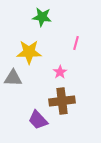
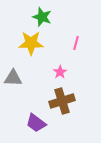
green star: rotated 12 degrees clockwise
yellow star: moved 2 px right, 9 px up
brown cross: rotated 10 degrees counterclockwise
purple trapezoid: moved 2 px left, 3 px down; rotated 10 degrees counterclockwise
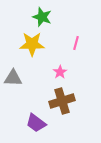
yellow star: moved 1 px right, 1 px down
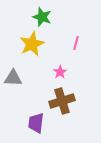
yellow star: rotated 25 degrees counterclockwise
purple trapezoid: rotated 60 degrees clockwise
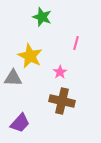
yellow star: moved 2 px left, 12 px down; rotated 20 degrees counterclockwise
brown cross: rotated 30 degrees clockwise
purple trapezoid: moved 16 px left; rotated 145 degrees counterclockwise
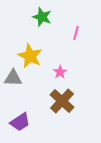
pink line: moved 10 px up
brown cross: rotated 30 degrees clockwise
purple trapezoid: moved 1 px up; rotated 15 degrees clockwise
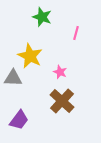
pink star: rotated 16 degrees counterclockwise
purple trapezoid: moved 1 px left, 2 px up; rotated 20 degrees counterclockwise
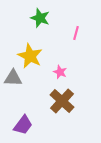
green star: moved 2 px left, 1 px down
purple trapezoid: moved 4 px right, 5 px down
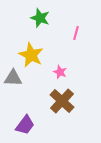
yellow star: moved 1 px right, 1 px up
purple trapezoid: moved 2 px right
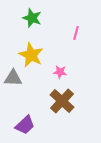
green star: moved 8 px left
pink star: rotated 16 degrees counterclockwise
purple trapezoid: rotated 10 degrees clockwise
